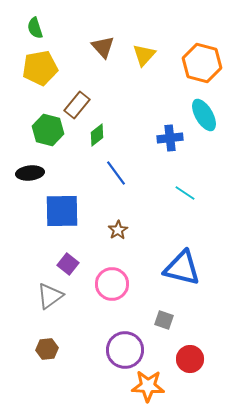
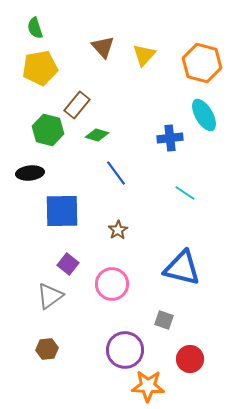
green diamond: rotated 55 degrees clockwise
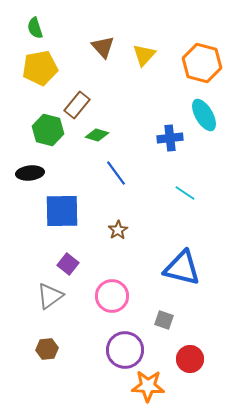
pink circle: moved 12 px down
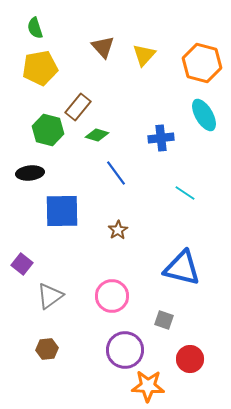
brown rectangle: moved 1 px right, 2 px down
blue cross: moved 9 px left
purple square: moved 46 px left
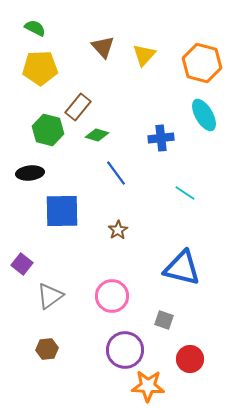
green semicircle: rotated 135 degrees clockwise
yellow pentagon: rotated 8 degrees clockwise
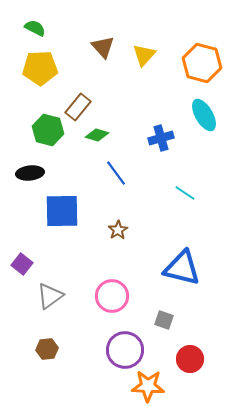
blue cross: rotated 10 degrees counterclockwise
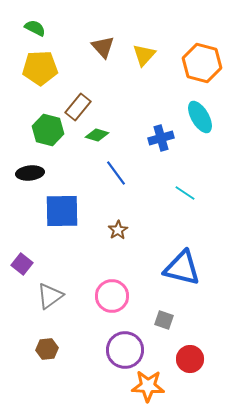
cyan ellipse: moved 4 px left, 2 px down
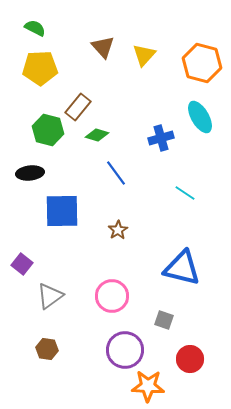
brown hexagon: rotated 15 degrees clockwise
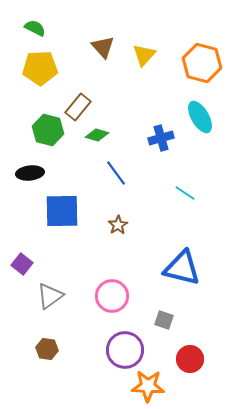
brown star: moved 5 px up
